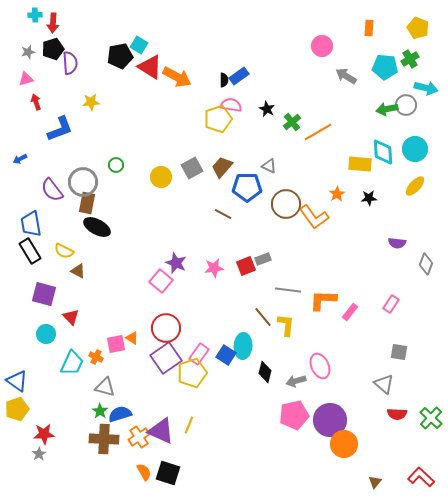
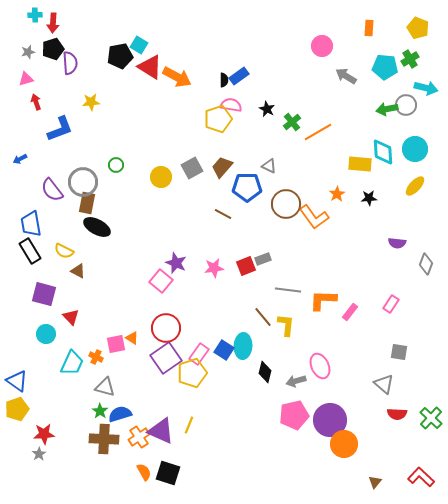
blue square at (226, 355): moved 2 px left, 5 px up
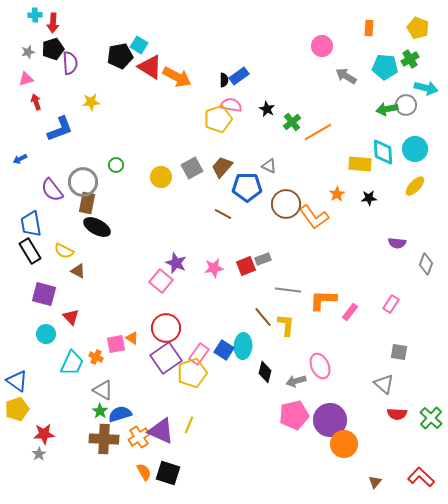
gray triangle at (105, 387): moved 2 px left, 3 px down; rotated 15 degrees clockwise
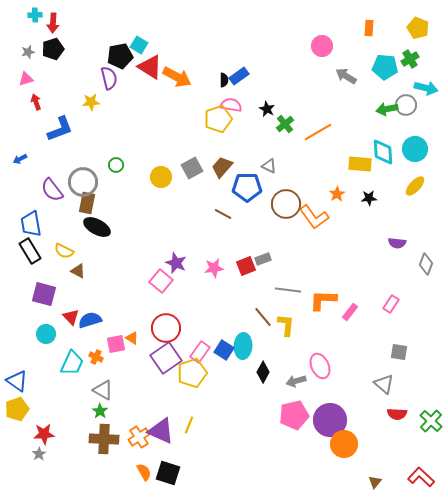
purple semicircle at (70, 63): moved 39 px right, 15 px down; rotated 10 degrees counterclockwise
green cross at (292, 122): moved 7 px left, 2 px down
pink rectangle at (199, 354): moved 1 px right, 2 px up
black diamond at (265, 372): moved 2 px left; rotated 15 degrees clockwise
blue semicircle at (120, 414): moved 30 px left, 94 px up
green cross at (431, 418): moved 3 px down
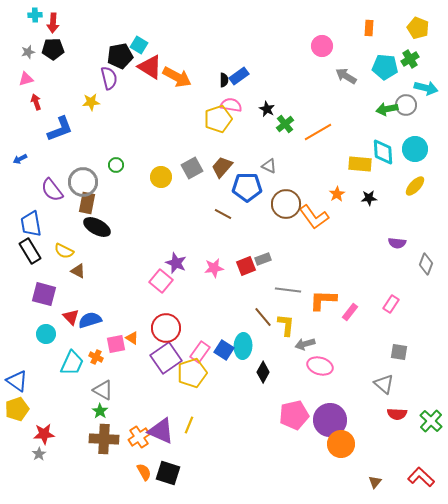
black pentagon at (53, 49): rotated 15 degrees clockwise
pink ellipse at (320, 366): rotated 50 degrees counterclockwise
gray arrow at (296, 381): moved 9 px right, 37 px up
orange circle at (344, 444): moved 3 px left
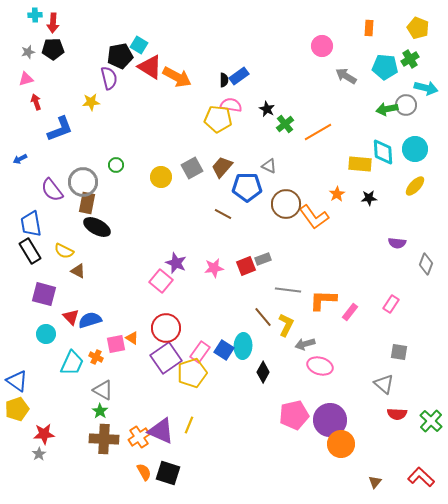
yellow pentagon at (218, 119): rotated 24 degrees clockwise
yellow L-shape at (286, 325): rotated 20 degrees clockwise
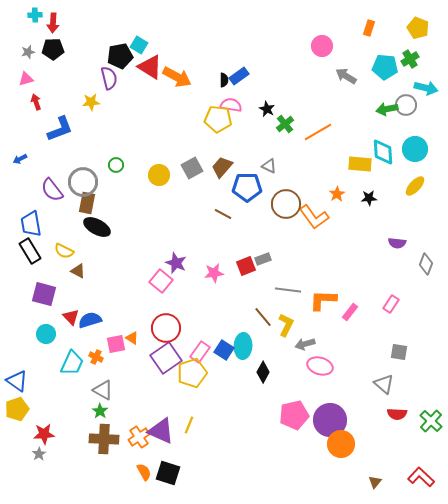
orange rectangle at (369, 28): rotated 14 degrees clockwise
yellow circle at (161, 177): moved 2 px left, 2 px up
pink star at (214, 268): moved 5 px down
